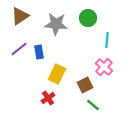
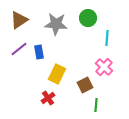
brown triangle: moved 1 px left, 4 px down
cyan line: moved 2 px up
green line: moved 3 px right; rotated 56 degrees clockwise
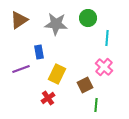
purple line: moved 2 px right, 20 px down; rotated 18 degrees clockwise
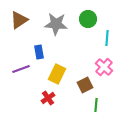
green circle: moved 1 px down
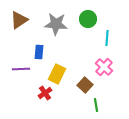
blue rectangle: rotated 16 degrees clockwise
purple line: rotated 18 degrees clockwise
brown square: rotated 21 degrees counterclockwise
red cross: moved 3 px left, 5 px up
green line: rotated 16 degrees counterclockwise
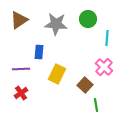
red cross: moved 24 px left
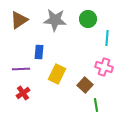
gray star: moved 1 px left, 4 px up
pink cross: rotated 24 degrees counterclockwise
red cross: moved 2 px right
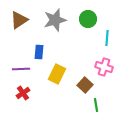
gray star: rotated 20 degrees counterclockwise
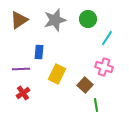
cyan line: rotated 28 degrees clockwise
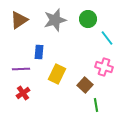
cyan line: rotated 70 degrees counterclockwise
